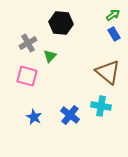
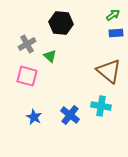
blue rectangle: moved 2 px right, 1 px up; rotated 64 degrees counterclockwise
gray cross: moved 1 px left, 1 px down
green triangle: rotated 32 degrees counterclockwise
brown triangle: moved 1 px right, 1 px up
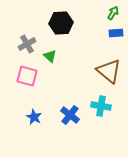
green arrow: moved 2 px up; rotated 24 degrees counterclockwise
black hexagon: rotated 10 degrees counterclockwise
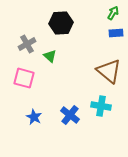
pink square: moved 3 px left, 2 px down
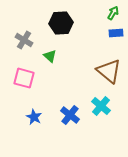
gray cross: moved 3 px left, 4 px up; rotated 30 degrees counterclockwise
cyan cross: rotated 30 degrees clockwise
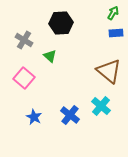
pink square: rotated 25 degrees clockwise
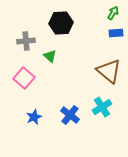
gray cross: moved 2 px right, 1 px down; rotated 36 degrees counterclockwise
cyan cross: moved 1 px right, 1 px down; rotated 18 degrees clockwise
blue star: rotated 21 degrees clockwise
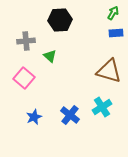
black hexagon: moved 1 px left, 3 px up
brown triangle: rotated 24 degrees counterclockwise
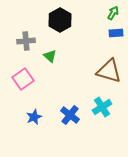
black hexagon: rotated 25 degrees counterclockwise
pink square: moved 1 px left, 1 px down; rotated 15 degrees clockwise
